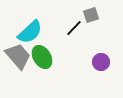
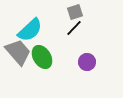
gray square: moved 16 px left, 3 px up
cyan semicircle: moved 2 px up
gray trapezoid: moved 4 px up
purple circle: moved 14 px left
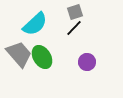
cyan semicircle: moved 5 px right, 6 px up
gray trapezoid: moved 1 px right, 2 px down
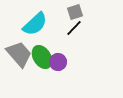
purple circle: moved 29 px left
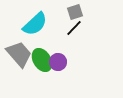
green ellipse: moved 3 px down
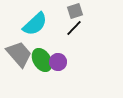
gray square: moved 1 px up
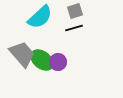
cyan semicircle: moved 5 px right, 7 px up
black line: rotated 30 degrees clockwise
gray trapezoid: moved 3 px right
green ellipse: rotated 20 degrees counterclockwise
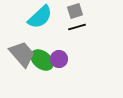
black line: moved 3 px right, 1 px up
purple circle: moved 1 px right, 3 px up
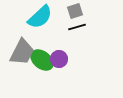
gray trapezoid: moved 2 px up; rotated 68 degrees clockwise
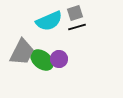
gray square: moved 2 px down
cyan semicircle: moved 9 px right, 4 px down; rotated 20 degrees clockwise
